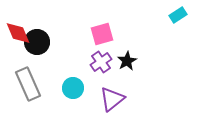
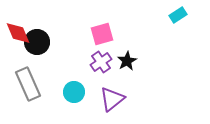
cyan circle: moved 1 px right, 4 px down
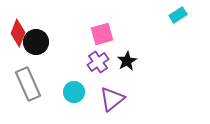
red diamond: rotated 44 degrees clockwise
black circle: moved 1 px left
purple cross: moved 3 px left
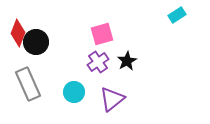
cyan rectangle: moved 1 px left
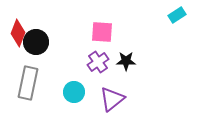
pink square: moved 2 px up; rotated 20 degrees clockwise
black star: moved 1 px left; rotated 30 degrees clockwise
gray rectangle: moved 1 px up; rotated 36 degrees clockwise
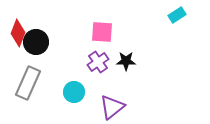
gray rectangle: rotated 12 degrees clockwise
purple triangle: moved 8 px down
